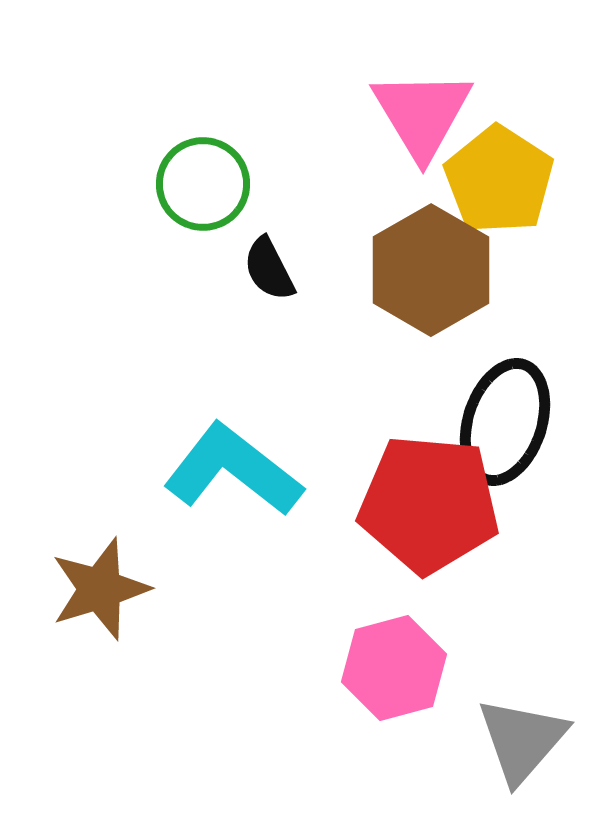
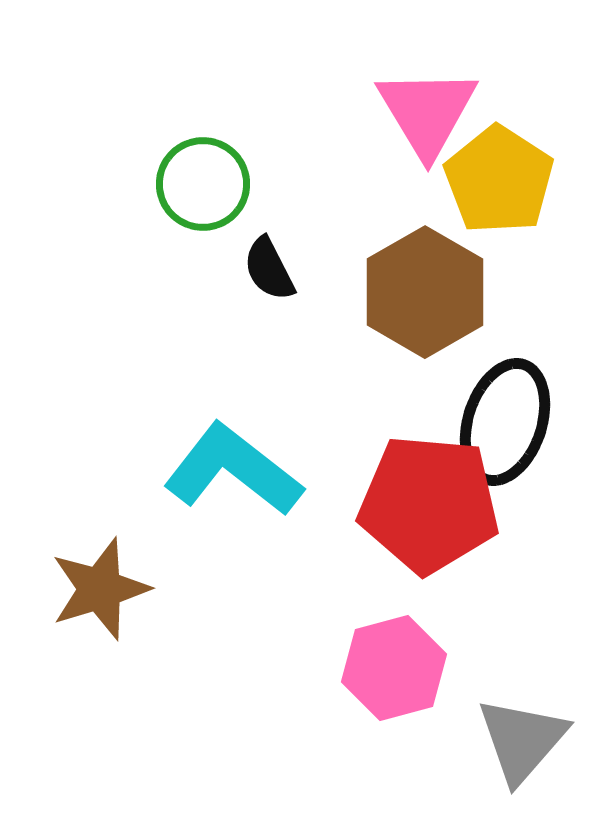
pink triangle: moved 5 px right, 2 px up
brown hexagon: moved 6 px left, 22 px down
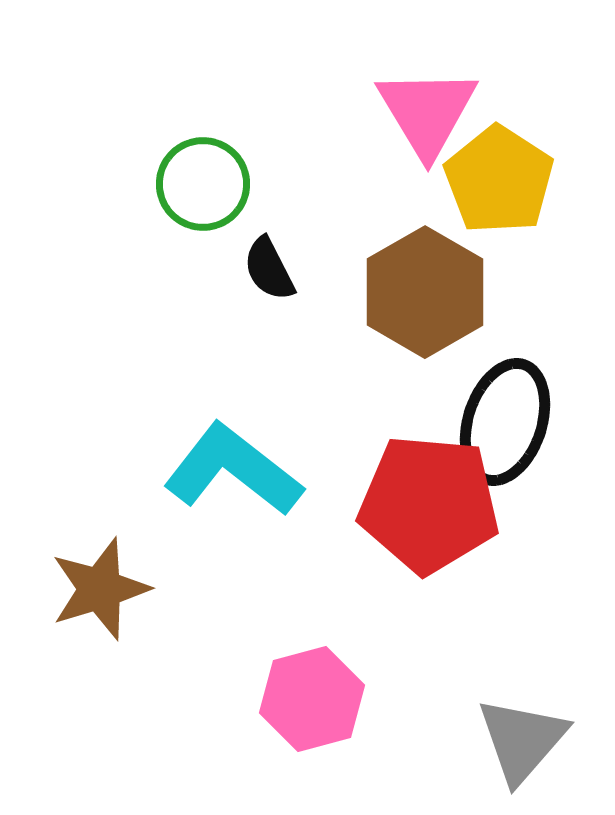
pink hexagon: moved 82 px left, 31 px down
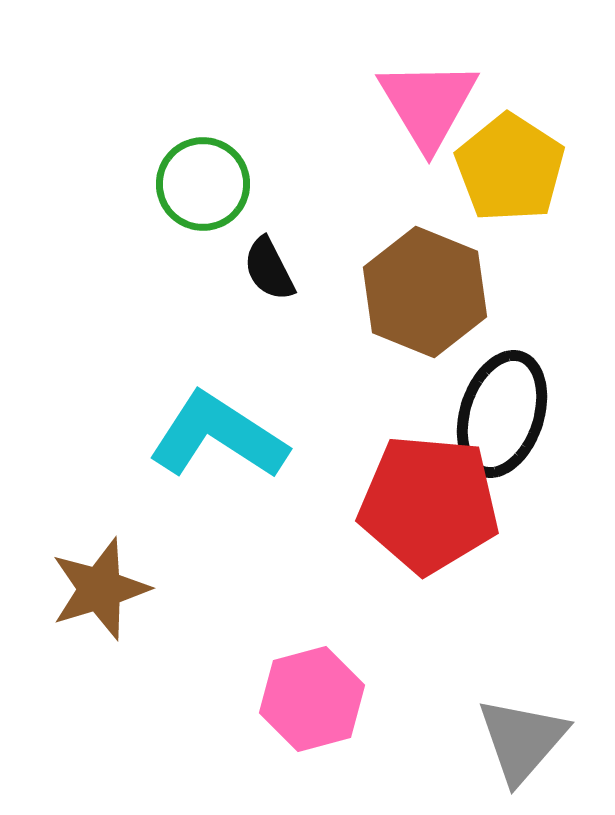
pink triangle: moved 1 px right, 8 px up
yellow pentagon: moved 11 px right, 12 px up
brown hexagon: rotated 8 degrees counterclockwise
black ellipse: moved 3 px left, 8 px up
cyan L-shape: moved 15 px left, 34 px up; rotated 5 degrees counterclockwise
